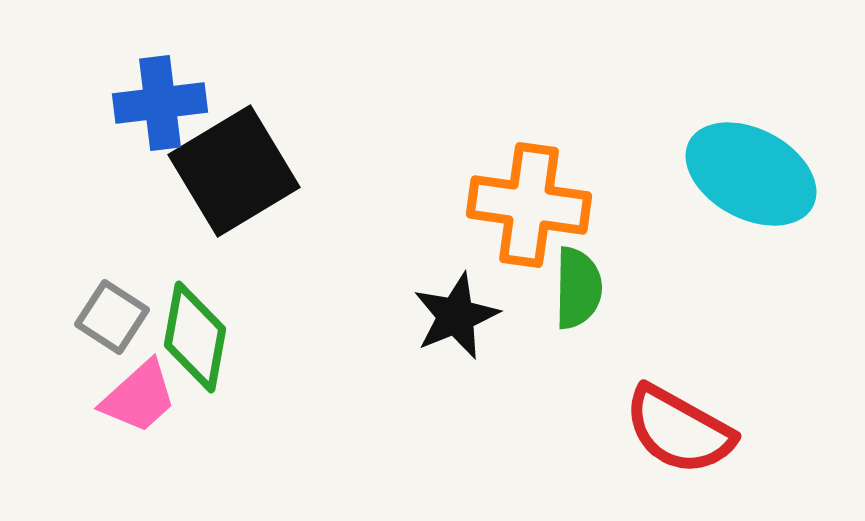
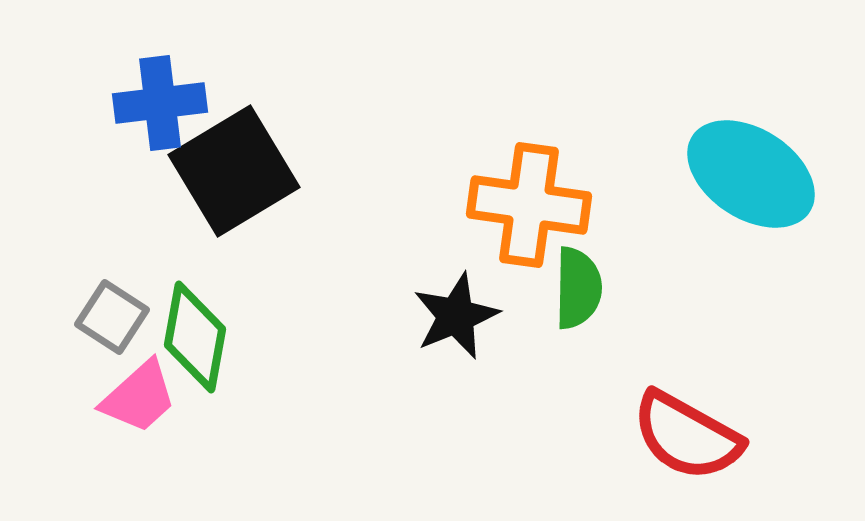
cyan ellipse: rotated 5 degrees clockwise
red semicircle: moved 8 px right, 6 px down
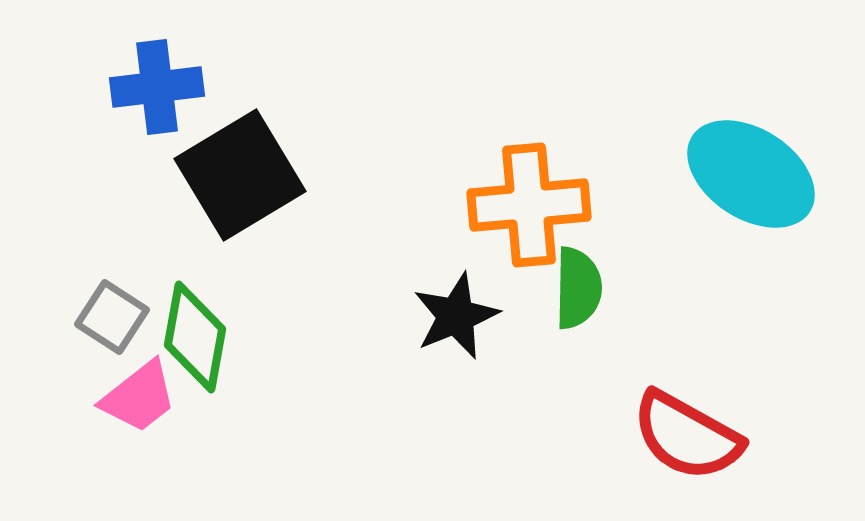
blue cross: moved 3 px left, 16 px up
black square: moved 6 px right, 4 px down
orange cross: rotated 13 degrees counterclockwise
pink trapezoid: rotated 4 degrees clockwise
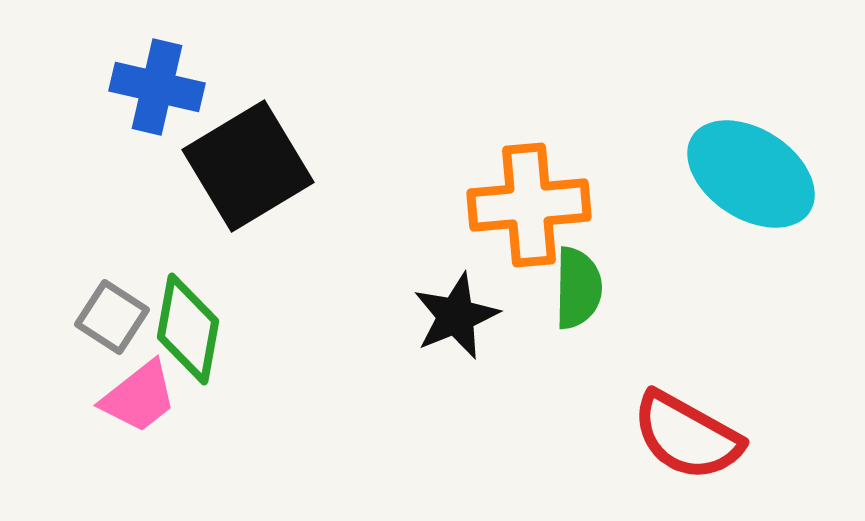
blue cross: rotated 20 degrees clockwise
black square: moved 8 px right, 9 px up
green diamond: moved 7 px left, 8 px up
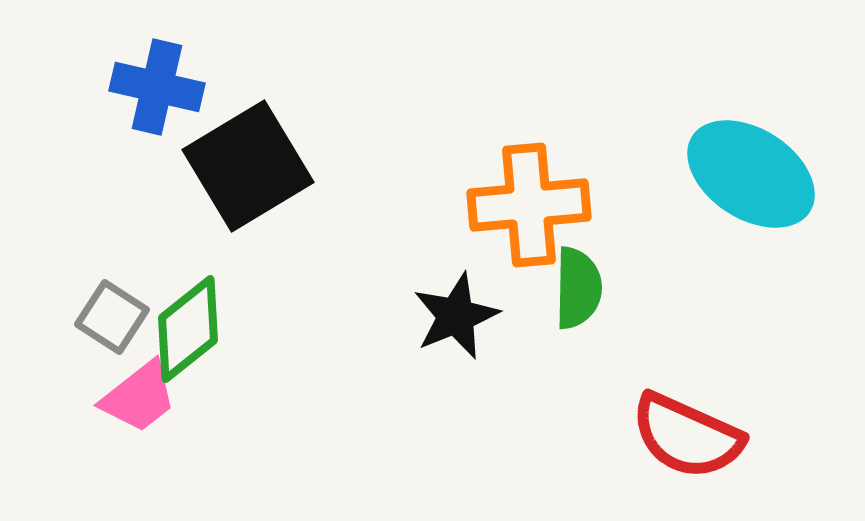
green diamond: rotated 41 degrees clockwise
red semicircle: rotated 5 degrees counterclockwise
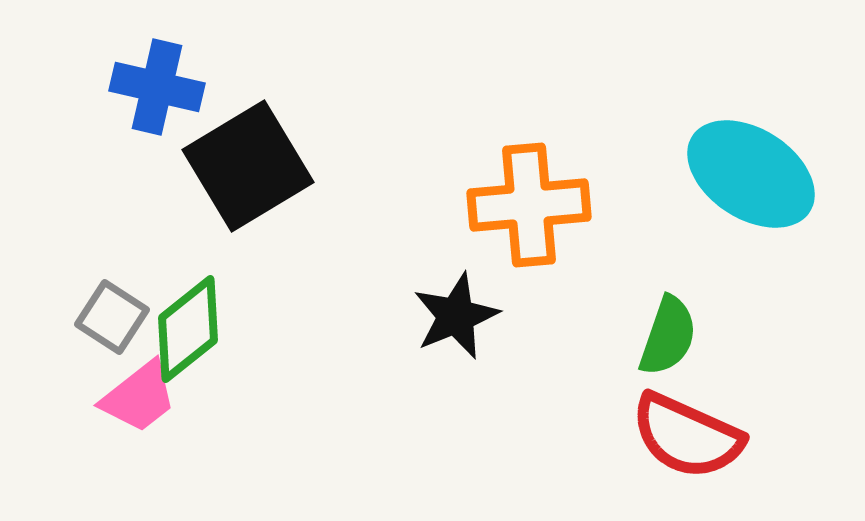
green semicircle: moved 90 px right, 48 px down; rotated 18 degrees clockwise
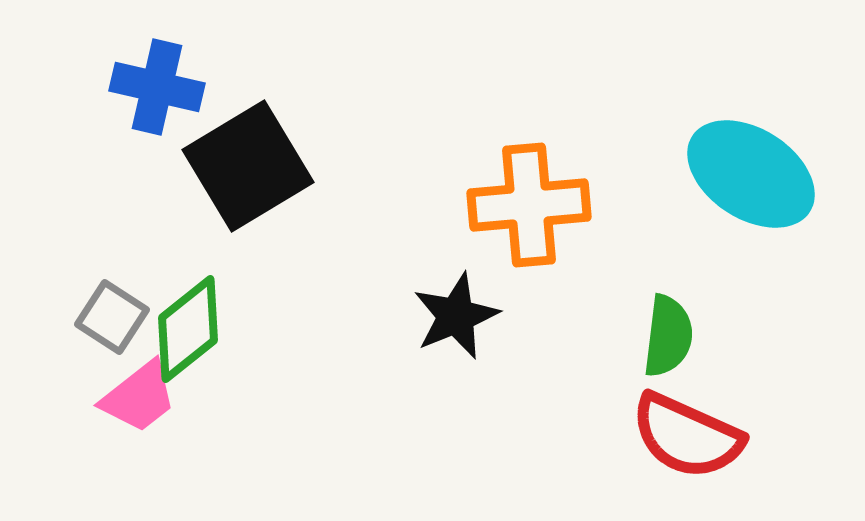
green semicircle: rotated 12 degrees counterclockwise
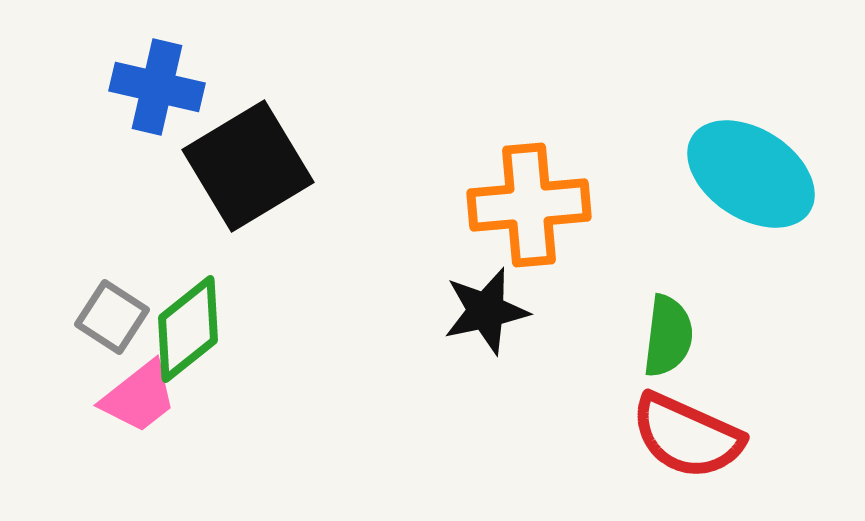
black star: moved 30 px right, 5 px up; rotated 10 degrees clockwise
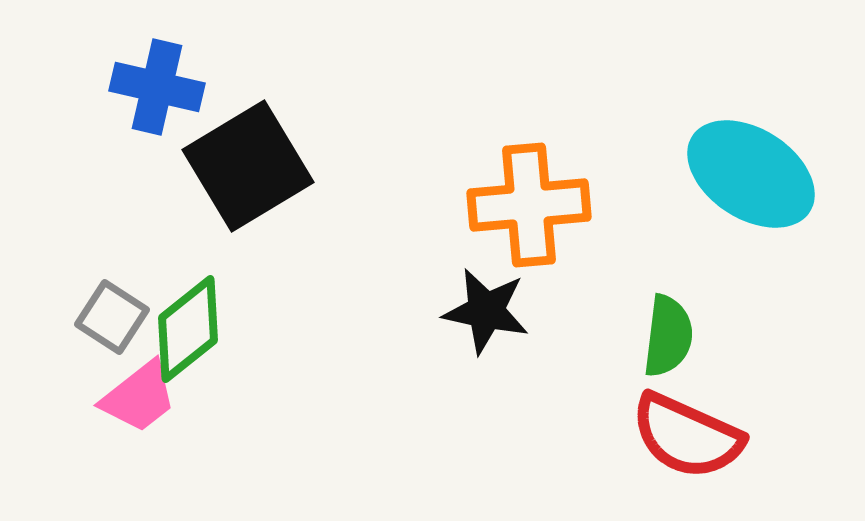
black star: rotated 24 degrees clockwise
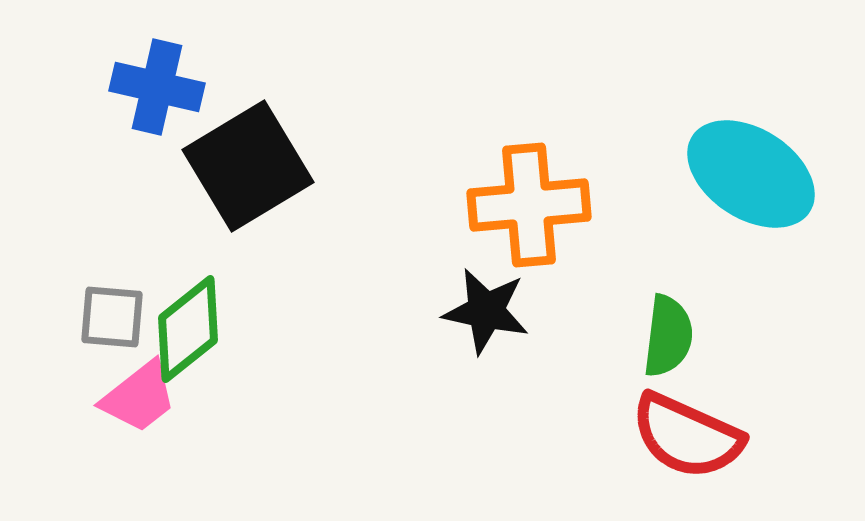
gray square: rotated 28 degrees counterclockwise
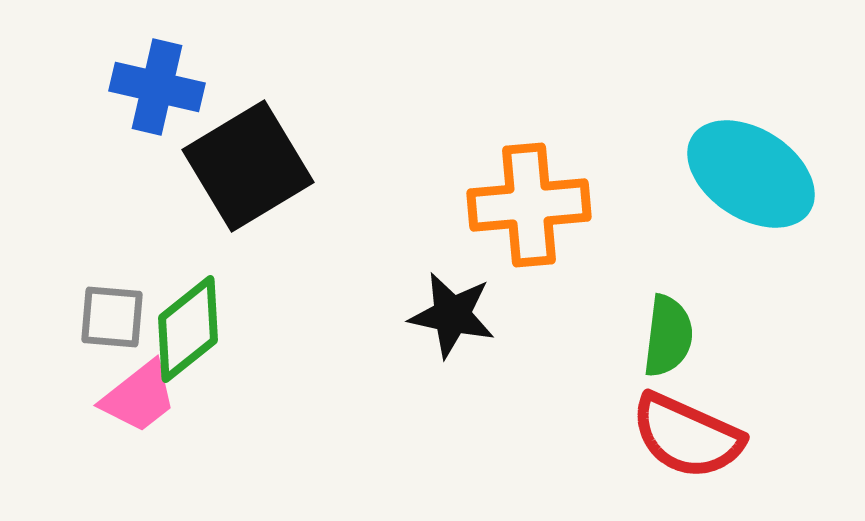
black star: moved 34 px left, 4 px down
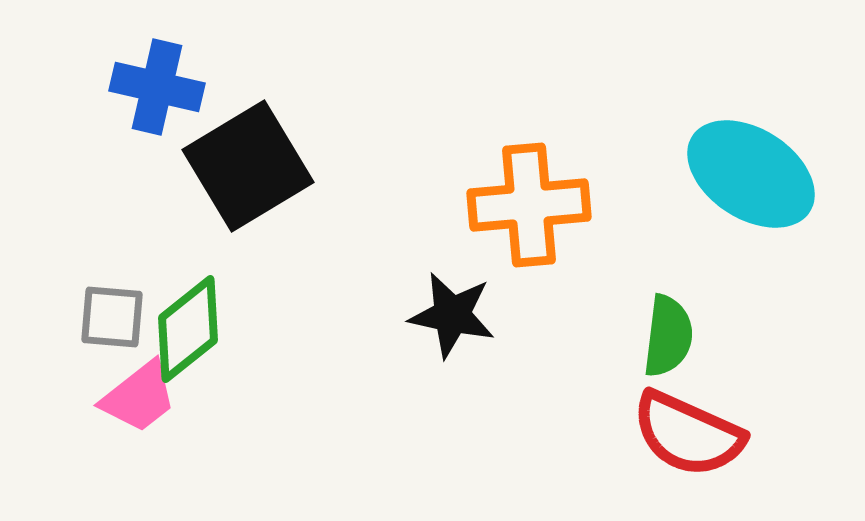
red semicircle: moved 1 px right, 2 px up
